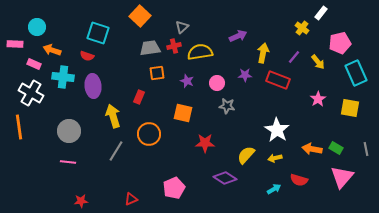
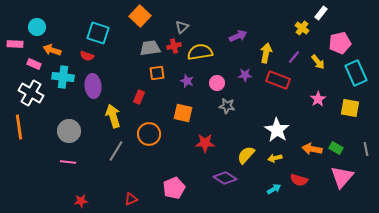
yellow arrow at (263, 53): moved 3 px right
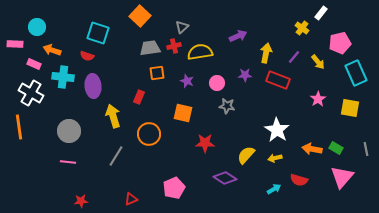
gray line at (116, 151): moved 5 px down
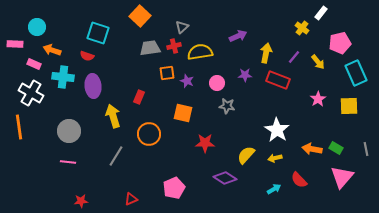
orange square at (157, 73): moved 10 px right
yellow square at (350, 108): moved 1 px left, 2 px up; rotated 12 degrees counterclockwise
red semicircle at (299, 180): rotated 30 degrees clockwise
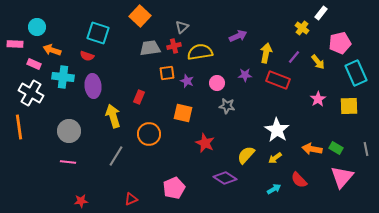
red star at (205, 143): rotated 24 degrees clockwise
yellow arrow at (275, 158): rotated 24 degrees counterclockwise
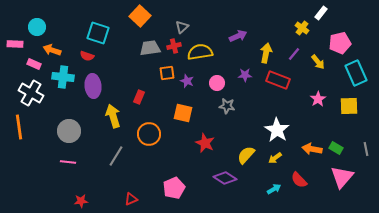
purple line at (294, 57): moved 3 px up
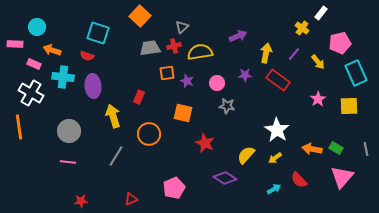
red rectangle at (278, 80): rotated 15 degrees clockwise
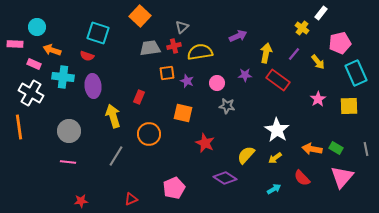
red semicircle at (299, 180): moved 3 px right, 2 px up
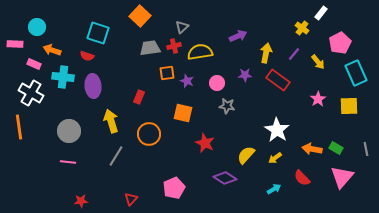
pink pentagon at (340, 43): rotated 15 degrees counterclockwise
yellow arrow at (113, 116): moved 2 px left, 5 px down
red triangle at (131, 199): rotated 24 degrees counterclockwise
